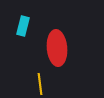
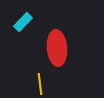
cyan rectangle: moved 4 px up; rotated 30 degrees clockwise
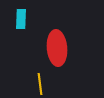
cyan rectangle: moved 2 px left, 3 px up; rotated 42 degrees counterclockwise
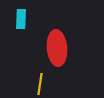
yellow line: rotated 15 degrees clockwise
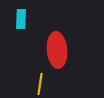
red ellipse: moved 2 px down
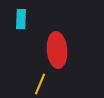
yellow line: rotated 15 degrees clockwise
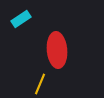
cyan rectangle: rotated 54 degrees clockwise
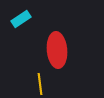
yellow line: rotated 30 degrees counterclockwise
